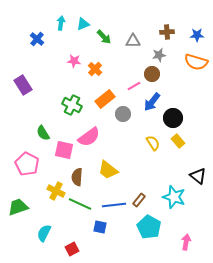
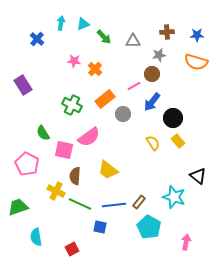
brown semicircle: moved 2 px left, 1 px up
brown rectangle: moved 2 px down
cyan semicircle: moved 8 px left, 4 px down; rotated 36 degrees counterclockwise
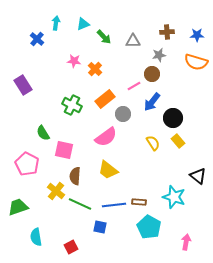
cyan arrow: moved 5 px left
pink semicircle: moved 17 px right
yellow cross: rotated 12 degrees clockwise
brown rectangle: rotated 56 degrees clockwise
red square: moved 1 px left, 2 px up
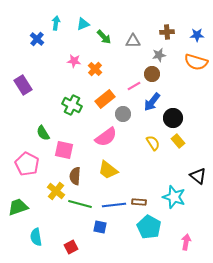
green line: rotated 10 degrees counterclockwise
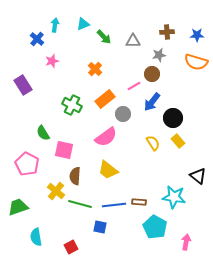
cyan arrow: moved 1 px left, 2 px down
pink star: moved 22 px left; rotated 24 degrees counterclockwise
cyan star: rotated 10 degrees counterclockwise
cyan pentagon: moved 6 px right
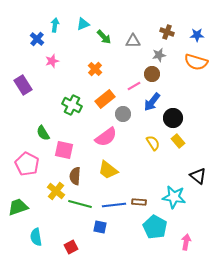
brown cross: rotated 24 degrees clockwise
